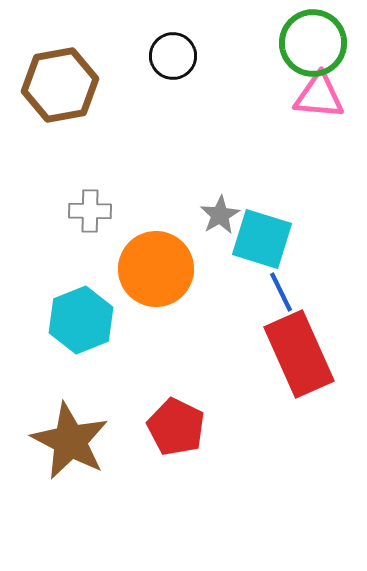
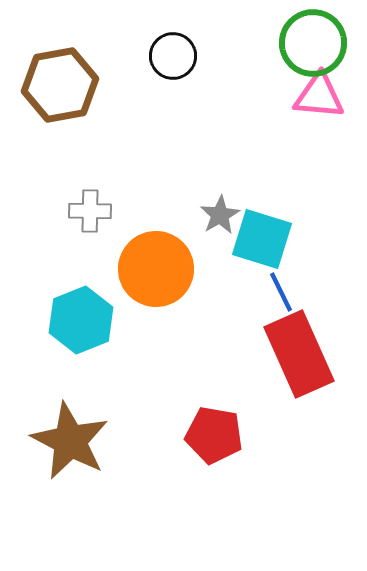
red pentagon: moved 38 px right, 8 px down; rotated 16 degrees counterclockwise
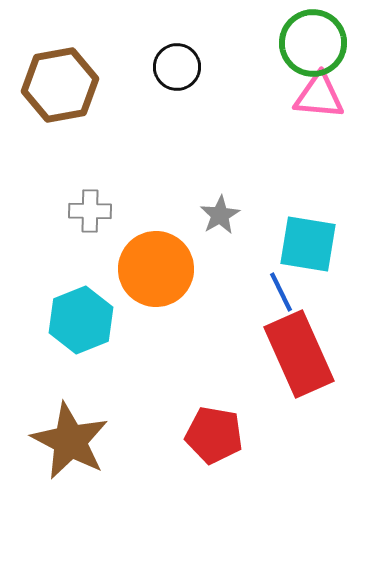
black circle: moved 4 px right, 11 px down
cyan square: moved 46 px right, 5 px down; rotated 8 degrees counterclockwise
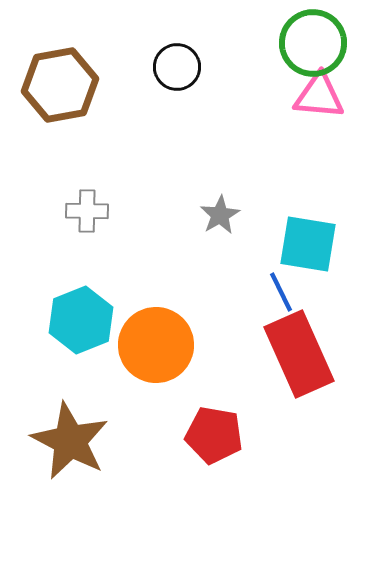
gray cross: moved 3 px left
orange circle: moved 76 px down
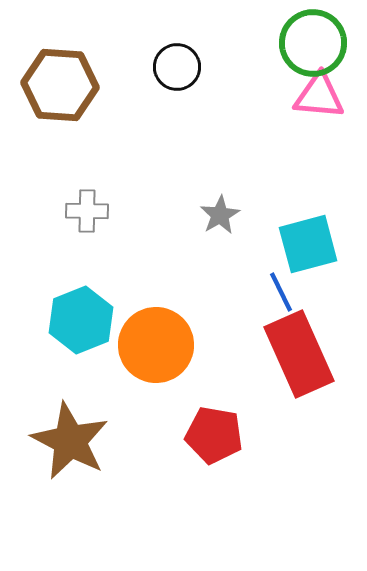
brown hexagon: rotated 14 degrees clockwise
cyan square: rotated 24 degrees counterclockwise
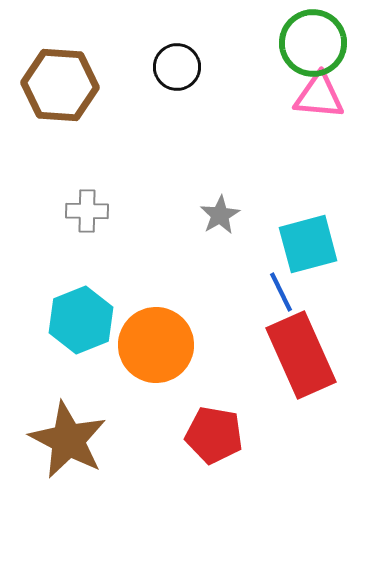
red rectangle: moved 2 px right, 1 px down
brown star: moved 2 px left, 1 px up
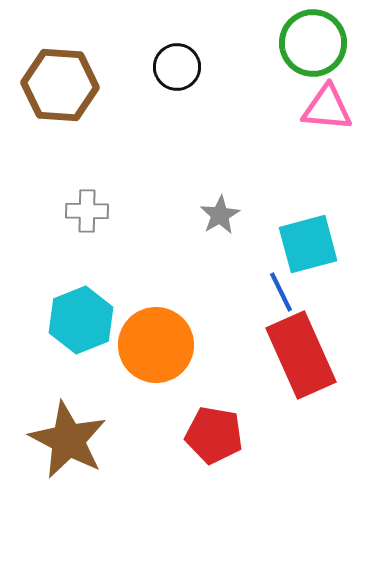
pink triangle: moved 8 px right, 12 px down
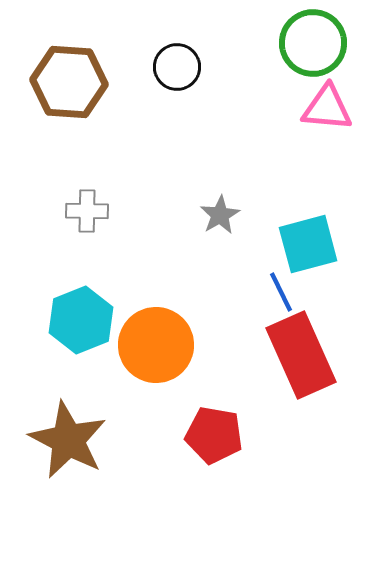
brown hexagon: moved 9 px right, 3 px up
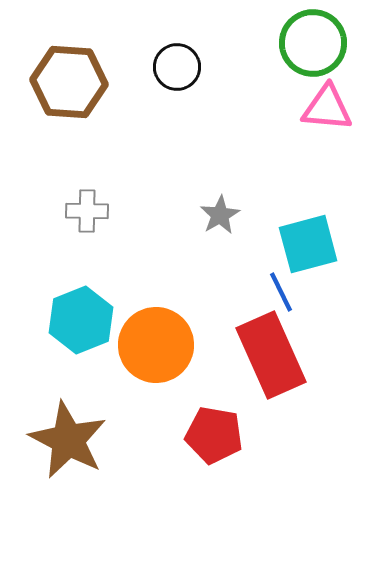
red rectangle: moved 30 px left
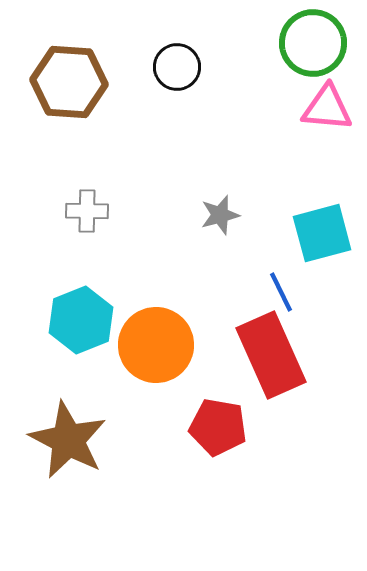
gray star: rotated 15 degrees clockwise
cyan square: moved 14 px right, 11 px up
red pentagon: moved 4 px right, 8 px up
